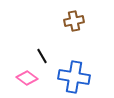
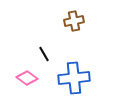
black line: moved 2 px right, 2 px up
blue cross: moved 1 px down; rotated 16 degrees counterclockwise
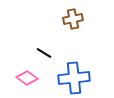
brown cross: moved 1 px left, 2 px up
black line: moved 1 px up; rotated 28 degrees counterclockwise
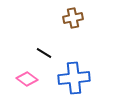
brown cross: moved 1 px up
pink diamond: moved 1 px down
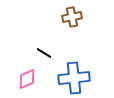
brown cross: moved 1 px left, 1 px up
pink diamond: rotated 60 degrees counterclockwise
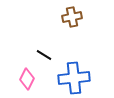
black line: moved 2 px down
pink diamond: rotated 40 degrees counterclockwise
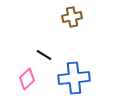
pink diamond: rotated 20 degrees clockwise
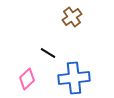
brown cross: rotated 24 degrees counterclockwise
black line: moved 4 px right, 2 px up
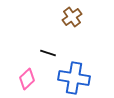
black line: rotated 14 degrees counterclockwise
blue cross: rotated 16 degrees clockwise
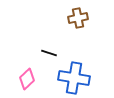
brown cross: moved 6 px right, 1 px down; rotated 24 degrees clockwise
black line: moved 1 px right
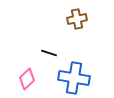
brown cross: moved 1 px left, 1 px down
